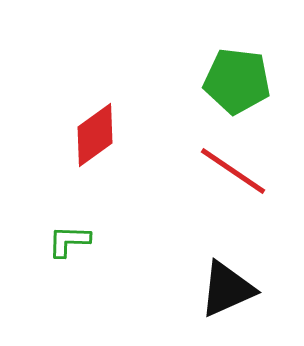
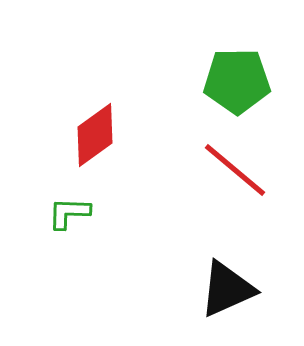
green pentagon: rotated 8 degrees counterclockwise
red line: moved 2 px right, 1 px up; rotated 6 degrees clockwise
green L-shape: moved 28 px up
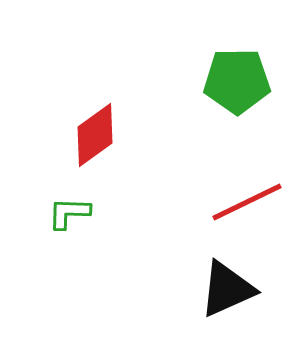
red line: moved 12 px right, 32 px down; rotated 66 degrees counterclockwise
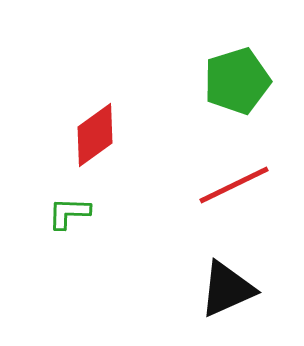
green pentagon: rotated 16 degrees counterclockwise
red line: moved 13 px left, 17 px up
